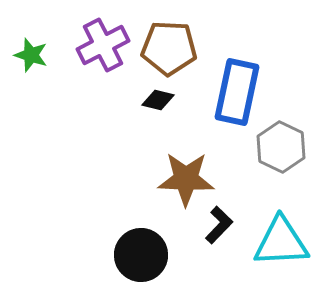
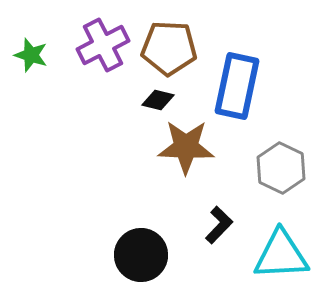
blue rectangle: moved 6 px up
gray hexagon: moved 21 px down
brown star: moved 32 px up
cyan triangle: moved 13 px down
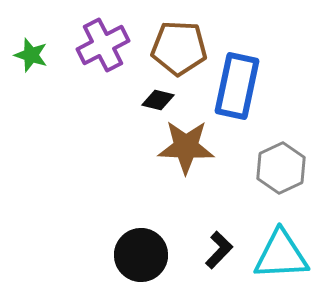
brown pentagon: moved 10 px right
gray hexagon: rotated 9 degrees clockwise
black L-shape: moved 25 px down
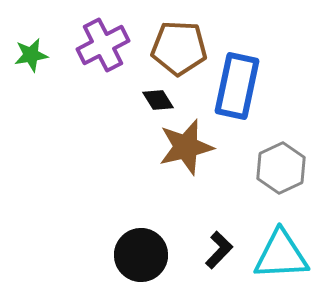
green star: rotated 28 degrees counterclockwise
black diamond: rotated 44 degrees clockwise
brown star: rotated 16 degrees counterclockwise
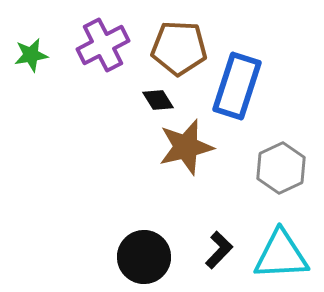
blue rectangle: rotated 6 degrees clockwise
black circle: moved 3 px right, 2 px down
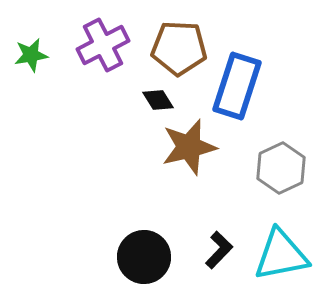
brown star: moved 3 px right
cyan triangle: rotated 8 degrees counterclockwise
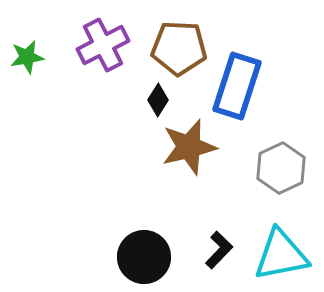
green star: moved 4 px left, 2 px down
black diamond: rotated 64 degrees clockwise
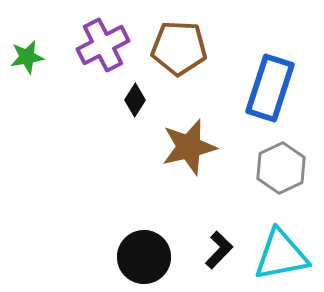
blue rectangle: moved 33 px right, 2 px down
black diamond: moved 23 px left
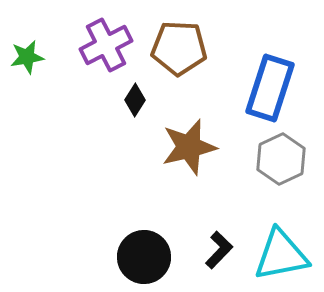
purple cross: moved 3 px right
gray hexagon: moved 9 px up
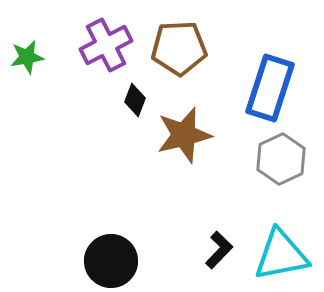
brown pentagon: rotated 6 degrees counterclockwise
black diamond: rotated 12 degrees counterclockwise
brown star: moved 5 px left, 12 px up
black circle: moved 33 px left, 4 px down
